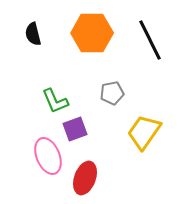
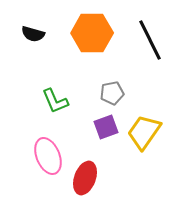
black semicircle: rotated 60 degrees counterclockwise
purple square: moved 31 px right, 2 px up
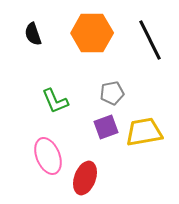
black semicircle: rotated 55 degrees clockwise
yellow trapezoid: rotated 45 degrees clockwise
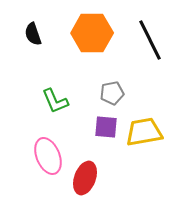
purple square: rotated 25 degrees clockwise
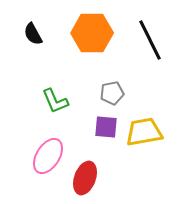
black semicircle: rotated 10 degrees counterclockwise
pink ellipse: rotated 54 degrees clockwise
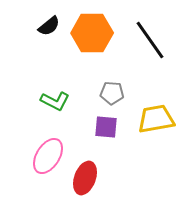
black semicircle: moved 16 px right, 8 px up; rotated 100 degrees counterclockwise
black line: rotated 9 degrees counterclockwise
gray pentagon: rotated 15 degrees clockwise
green L-shape: rotated 40 degrees counterclockwise
yellow trapezoid: moved 12 px right, 13 px up
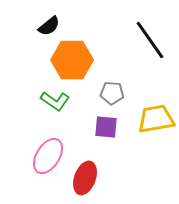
orange hexagon: moved 20 px left, 27 px down
green L-shape: rotated 8 degrees clockwise
